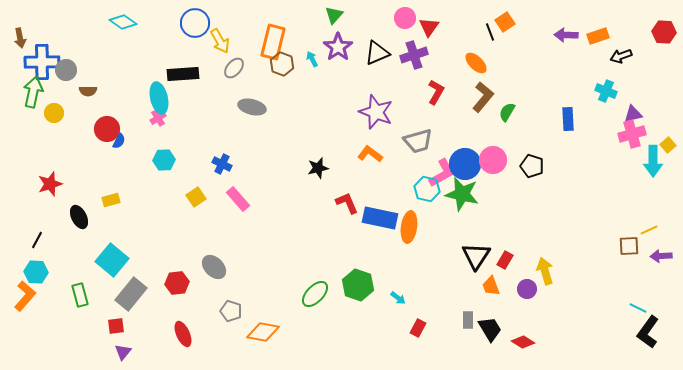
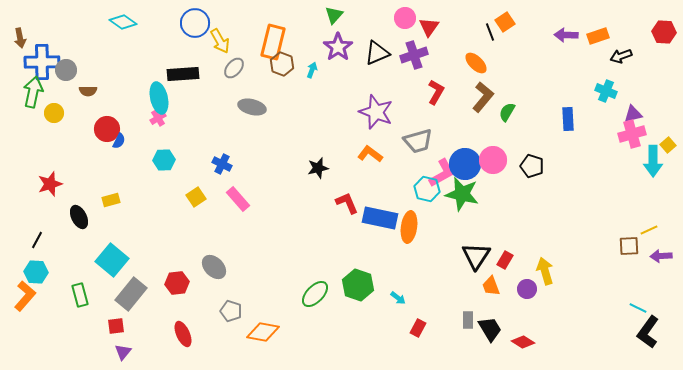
cyan arrow at (312, 59): moved 11 px down; rotated 49 degrees clockwise
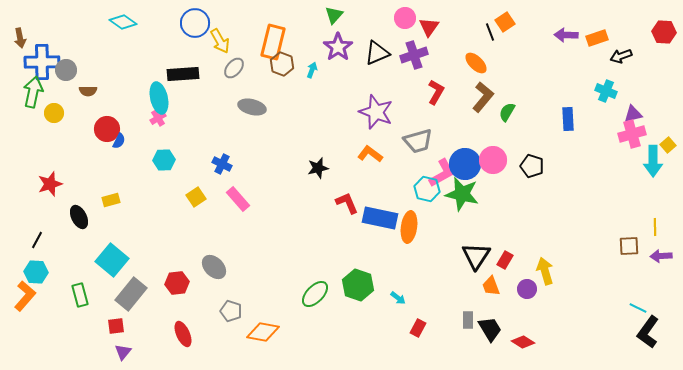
orange rectangle at (598, 36): moved 1 px left, 2 px down
yellow line at (649, 230): moved 6 px right, 3 px up; rotated 66 degrees counterclockwise
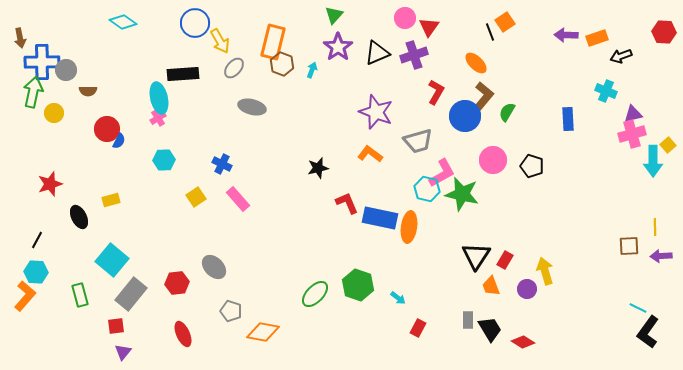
blue circle at (465, 164): moved 48 px up
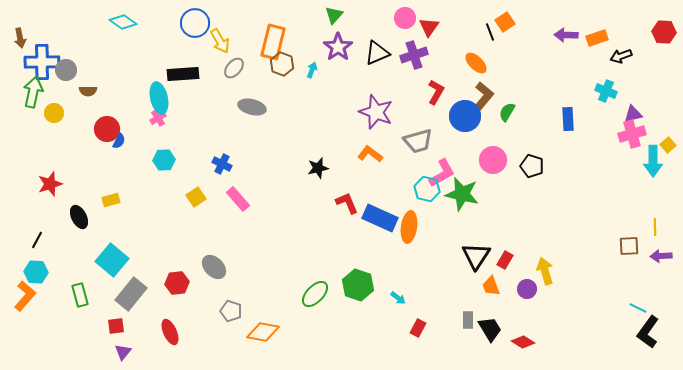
blue rectangle at (380, 218): rotated 12 degrees clockwise
red ellipse at (183, 334): moved 13 px left, 2 px up
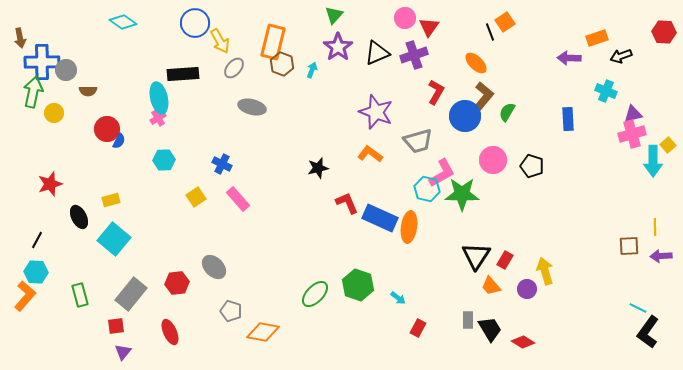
purple arrow at (566, 35): moved 3 px right, 23 px down
green star at (462, 194): rotated 12 degrees counterclockwise
cyan square at (112, 260): moved 2 px right, 21 px up
orange trapezoid at (491, 286): rotated 20 degrees counterclockwise
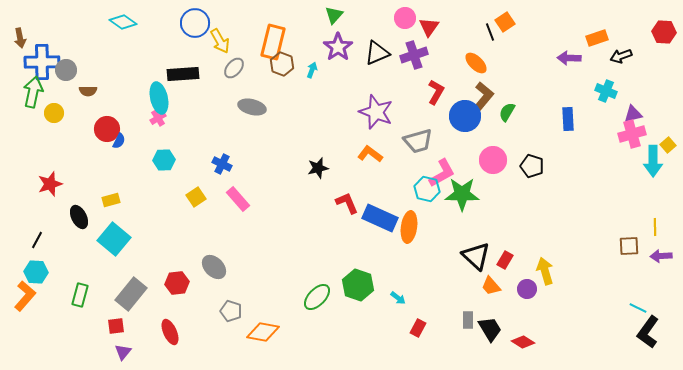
black triangle at (476, 256): rotated 20 degrees counterclockwise
green ellipse at (315, 294): moved 2 px right, 3 px down
green rectangle at (80, 295): rotated 30 degrees clockwise
